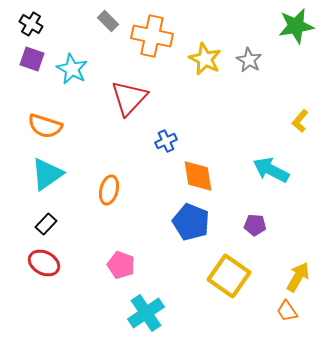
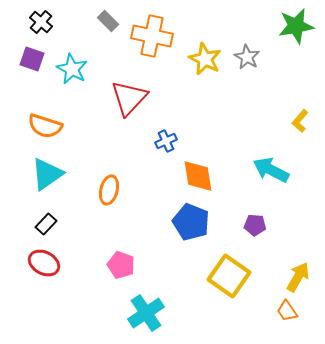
black cross: moved 10 px right, 2 px up; rotated 10 degrees clockwise
gray star: moved 2 px left, 3 px up
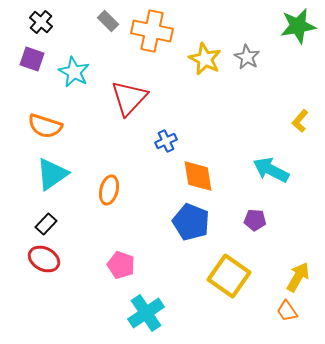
green star: moved 2 px right
orange cross: moved 5 px up
cyan star: moved 2 px right, 3 px down
cyan triangle: moved 5 px right
purple pentagon: moved 5 px up
red ellipse: moved 4 px up
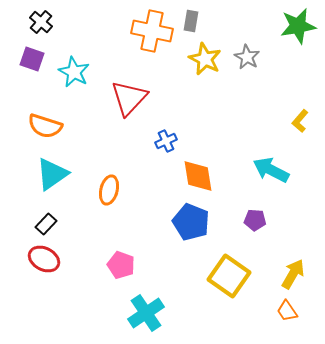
gray rectangle: moved 83 px right; rotated 55 degrees clockwise
yellow arrow: moved 5 px left, 3 px up
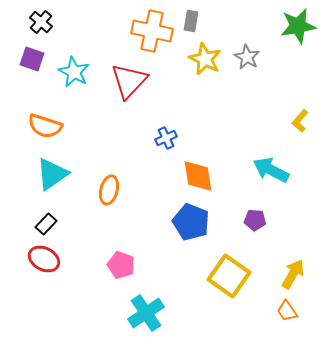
red triangle: moved 17 px up
blue cross: moved 3 px up
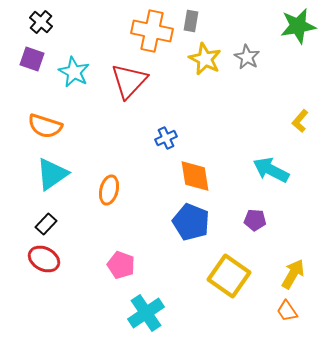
orange diamond: moved 3 px left
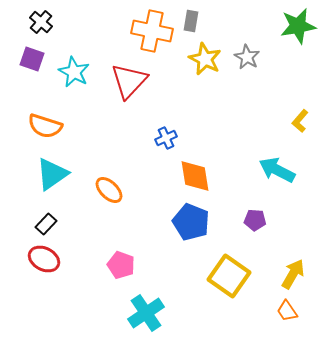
cyan arrow: moved 6 px right
orange ellipse: rotated 60 degrees counterclockwise
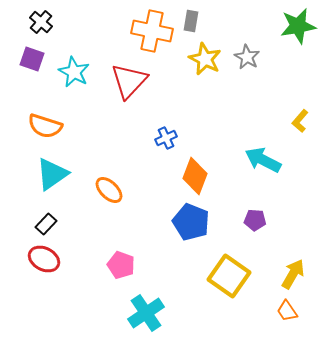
cyan arrow: moved 14 px left, 10 px up
orange diamond: rotated 30 degrees clockwise
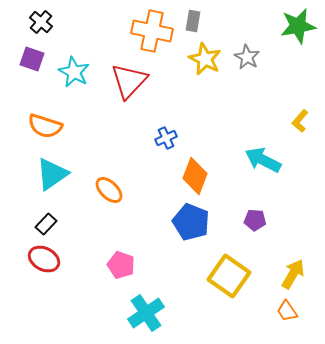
gray rectangle: moved 2 px right
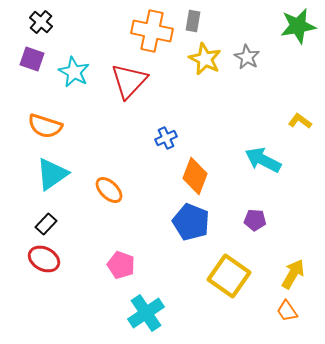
yellow L-shape: rotated 85 degrees clockwise
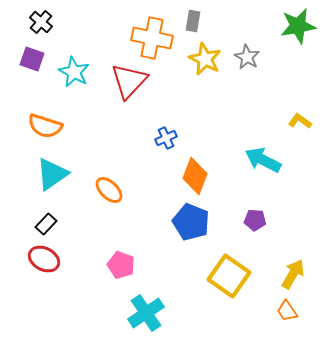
orange cross: moved 7 px down
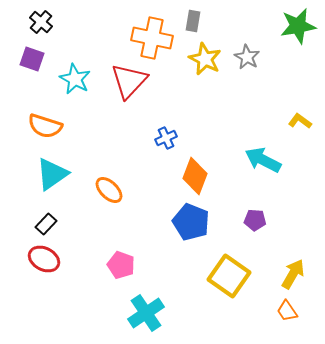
cyan star: moved 1 px right, 7 px down
